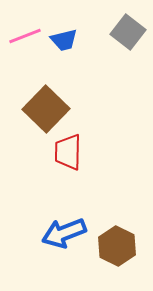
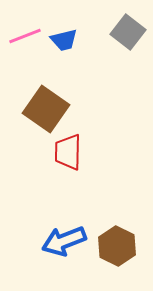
brown square: rotated 9 degrees counterclockwise
blue arrow: moved 8 px down
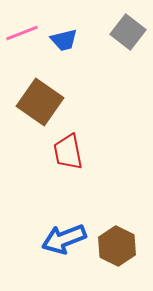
pink line: moved 3 px left, 3 px up
brown square: moved 6 px left, 7 px up
red trapezoid: rotated 12 degrees counterclockwise
blue arrow: moved 2 px up
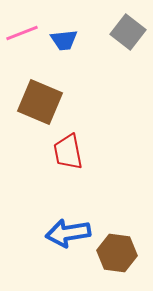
blue trapezoid: rotated 8 degrees clockwise
brown square: rotated 12 degrees counterclockwise
blue arrow: moved 4 px right, 6 px up; rotated 12 degrees clockwise
brown hexagon: moved 7 px down; rotated 18 degrees counterclockwise
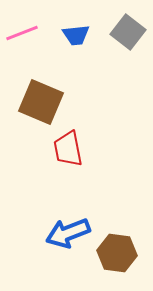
blue trapezoid: moved 12 px right, 5 px up
brown square: moved 1 px right
red trapezoid: moved 3 px up
blue arrow: rotated 12 degrees counterclockwise
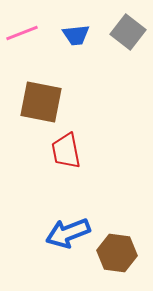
brown square: rotated 12 degrees counterclockwise
red trapezoid: moved 2 px left, 2 px down
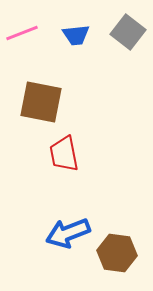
red trapezoid: moved 2 px left, 3 px down
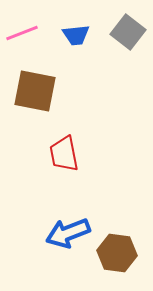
brown square: moved 6 px left, 11 px up
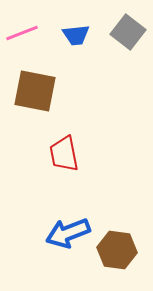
brown hexagon: moved 3 px up
